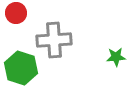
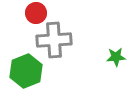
red circle: moved 20 px right
green hexagon: moved 5 px right, 3 px down; rotated 20 degrees clockwise
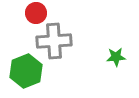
gray cross: moved 1 px down
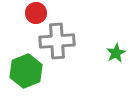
gray cross: moved 3 px right
green star: moved 4 px up; rotated 24 degrees counterclockwise
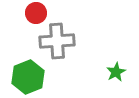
green star: moved 19 px down
green hexagon: moved 2 px right, 6 px down
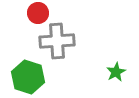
red circle: moved 2 px right
green hexagon: rotated 20 degrees counterclockwise
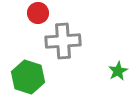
gray cross: moved 6 px right
green star: moved 2 px right, 1 px up
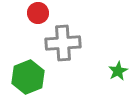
gray cross: moved 2 px down
green hexagon: rotated 20 degrees clockwise
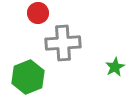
green star: moved 3 px left, 4 px up
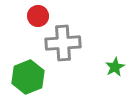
red circle: moved 3 px down
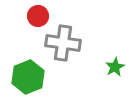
gray cross: rotated 12 degrees clockwise
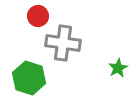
green star: moved 3 px right, 1 px down
green hexagon: moved 1 px right, 1 px down; rotated 20 degrees counterclockwise
